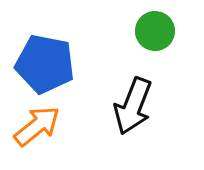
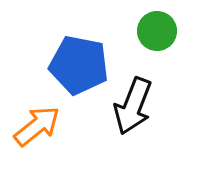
green circle: moved 2 px right
blue pentagon: moved 34 px right, 1 px down
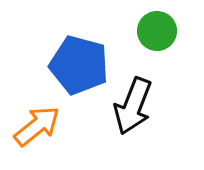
blue pentagon: rotated 4 degrees clockwise
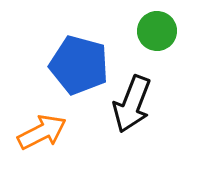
black arrow: moved 1 px left, 2 px up
orange arrow: moved 5 px right, 6 px down; rotated 12 degrees clockwise
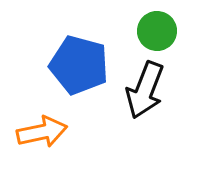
black arrow: moved 13 px right, 14 px up
orange arrow: rotated 15 degrees clockwise
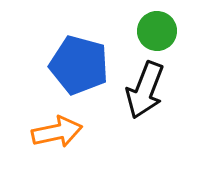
orange arrow: moved 15 px right
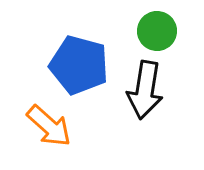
black arrow: rotated 12 degrees counterclockwise
orange arrow: moved 8 px left, 6 px up; rotated 54 degrees clockwise
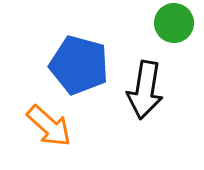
green circle: moved 17 px right, 8 px up
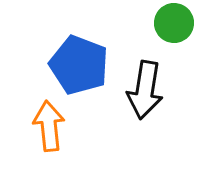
blue pentagon: rotated 6 degrees clockwise
orange arrow: rotated 138 degrees counterclockwise
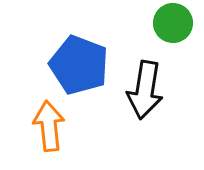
green circle: moved 1 px left
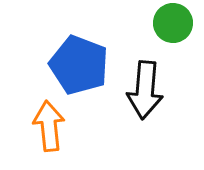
black arrow: rotated 4 degrees counterclockwise
